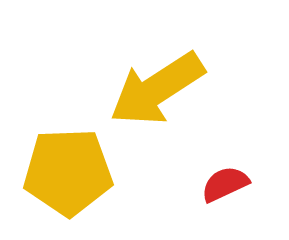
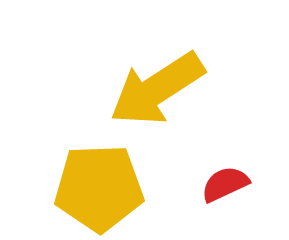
yellow pentagon: moved 31 px right, 16 px down
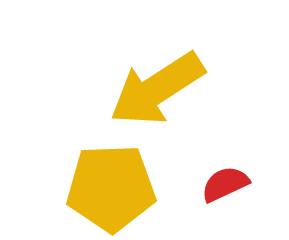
yellow pentagon: moved 12 px right
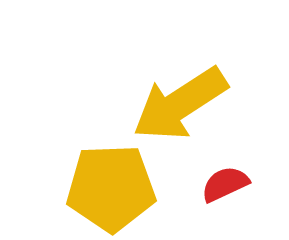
yellow arrow: moved 23 px right, 15 px down
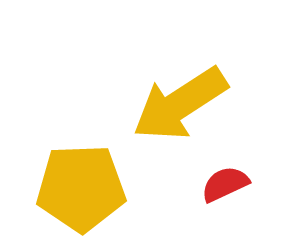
yellow pentagon: moved 30 px left
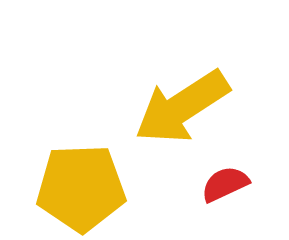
yellow arrow: moved 2 px right, 3 px down
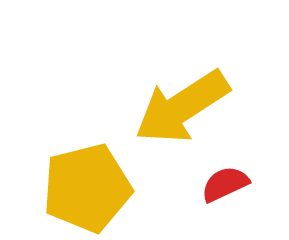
yellow pentagon: moved 6 px right; rotated 12 degrees counterclockwise
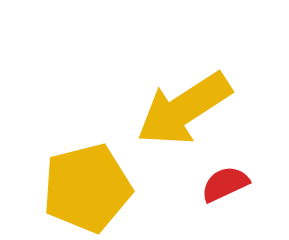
yellow arrow: moved 2 px right, 2 px down
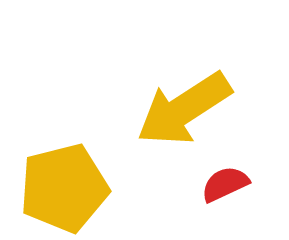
yellow pentagon: moved 23 px left
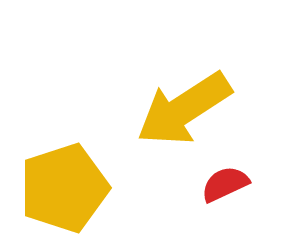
yellow pentagon: rotated 4 degrees counterclockwise
